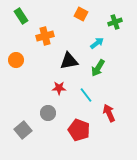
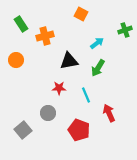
green rectangle: moved 8 px down
green cross: moved 10 px right, 8 px down
cyan line: rotated 14 degrees clockwise
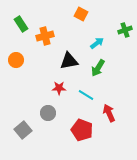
cyan line: rotated 35 degrees counterclockwise
red pentagon: moved 3 px right
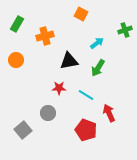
green rectangle: moved 4 px left; rotated 63 degrees clockwise
red pentagon: moved 4 px right
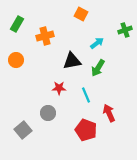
black triangle: moved 3 px right
cyan line: rotated 35 degrees clockwise
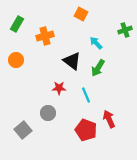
cyan arrow: moved 1 px left; rotated 96 degrees counterclockwise
black triangle: rotated 48 degrees clockwise
red arrow: moved 6 px down
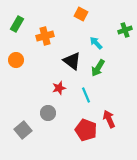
red star: rotated 16 degrees counterclockwise
